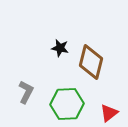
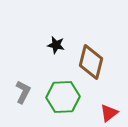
black star: moved 4 px left, 3 px up
gray L-shape: moved 3 px left
green hexagon: moved 4 px left, 7 px up
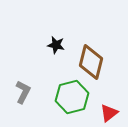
green hexagon: moved 9 px right; rotated 12 degrees counterclockwise
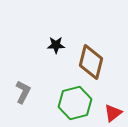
black star: rotated 12 degrees counterclockwise
green hexagon: moved 3 px right, 6 px down
red triangle: moved 4 px right
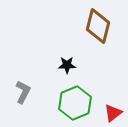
black star: moved 11 px right, 20 px down
brown diamond: moved 7 px right, 36 px up
green hexagon: rotated 8 degrees counterclockwise
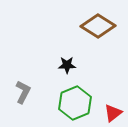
brown diamond: rotated 72 degrees counterclockwise
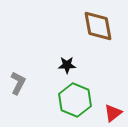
brown diamond: rotated 48 degrees clockwise
gray L-shape: moved 5 px left, 9 px up
green hexagon: moved 3 px up; rotated 16 degrees counterclockwise
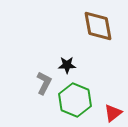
gray L-shape: moved 26 px right
